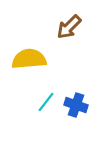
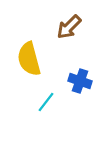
yellow semicircle: rotated 100 degrees counterclockwise
blue cross: moved 4 px right, 24 px up
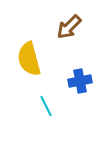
blue cross: rotated 30 degrees counterclockwise
cyan line: moved 4 px down; rotated 65 degrees counterclockwise
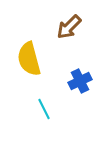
blue cross: rotated 15 degrees counterclockwise
cyan line: moved 2 px left, 3 px down
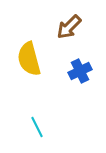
blue cross: moved 10 px up
cyan line: moved 7 px left, 18 px down
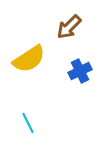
yellow semicircle: rotated 108 degrees counterclockwise
cyan line: moved 9 px left, 4 px up
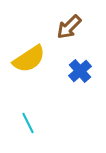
blue cross: rotated 15 degrees counterclockwise
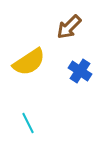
yellow semicircle: moved 3 px down
blue cross: rotated 15 degrees counterclockwise
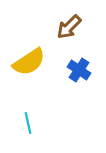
blue cross: moved 1 px left, 1 px up
cyan line: rotated 15 degrees clockwise
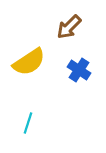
cyan line: rotated 30 degrees clockwise
